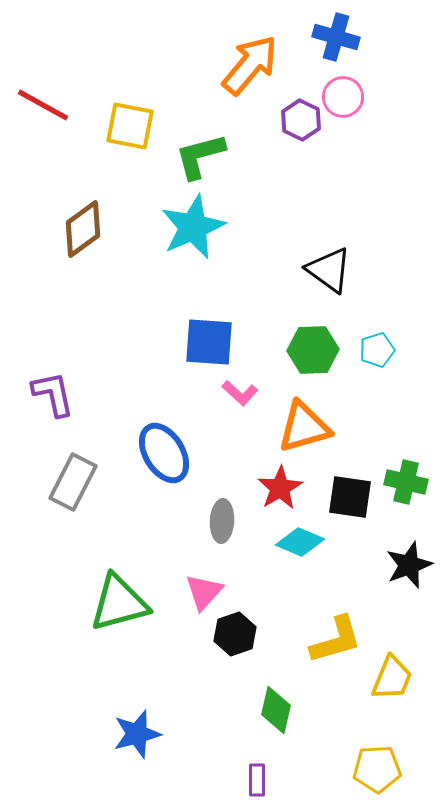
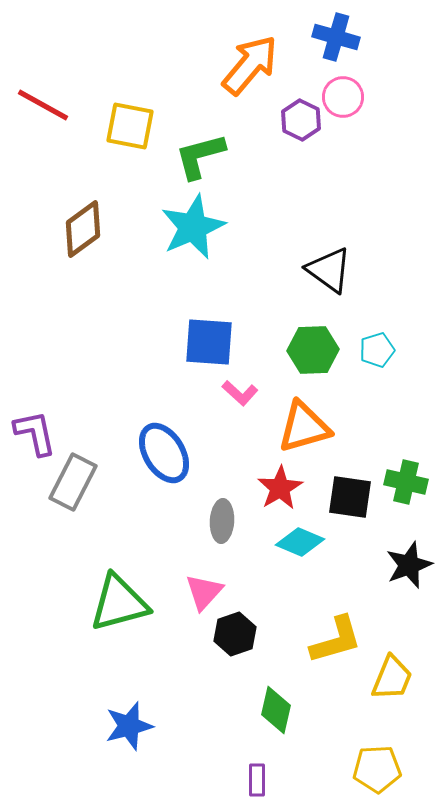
purple L-shape: moved 18 px left, 39 px down
blue star: moved 8 px left, 8 px up
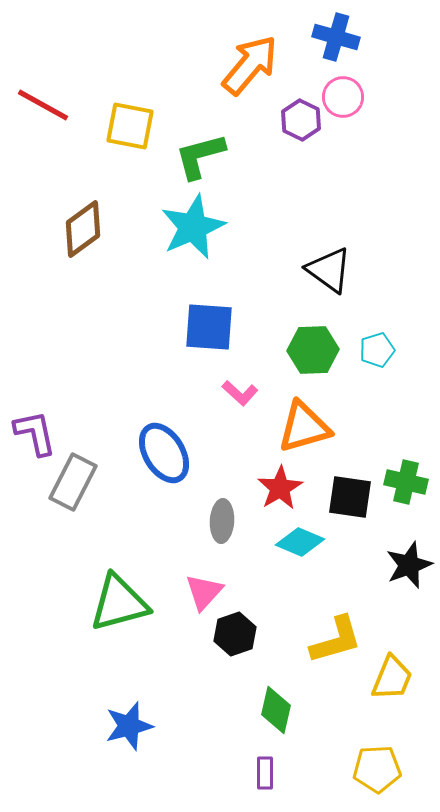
blue square: moved 15 px up
purple rectangle: moved 8 px right, 7 px up
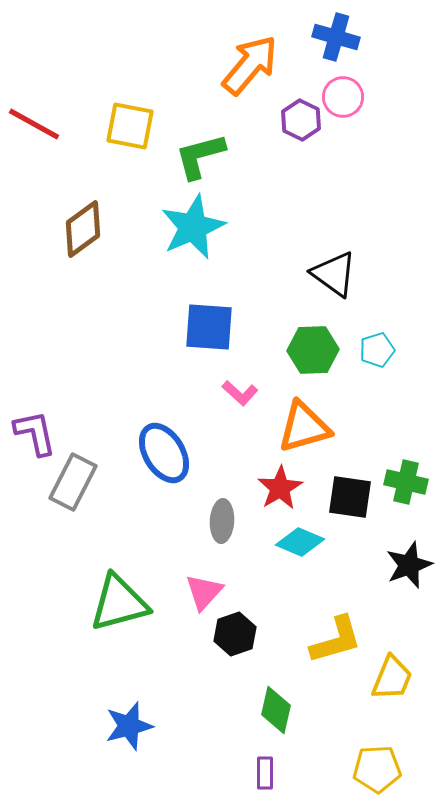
red line: moved 9 px left, 19 px down
black triangle: moved 5 px right, 4 px down
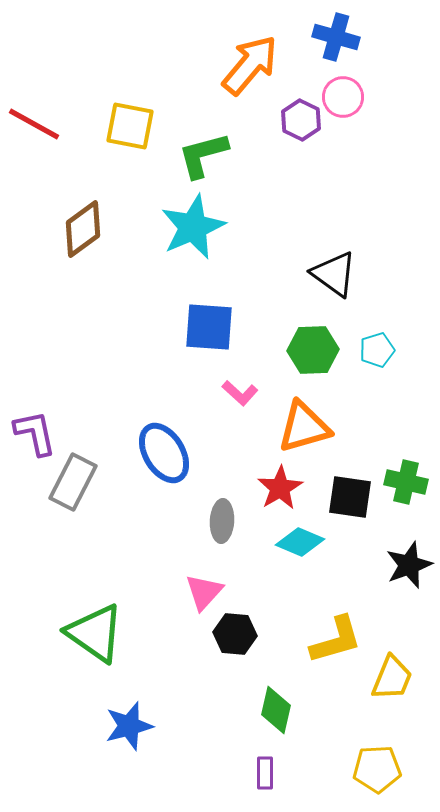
green L-shape: moved 3 px right, 1 px up
green triangle: moved 24 px left, 30 px down; rotated 50 degrees clockwise
black hexagon: rotated 24 degrees clockwise
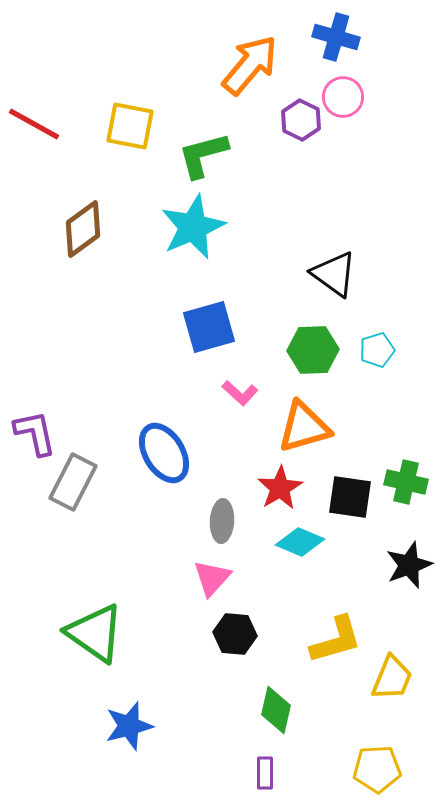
blue square: rotated 20 degrees counterclockwise
pink triangle: moved 8 px right, 14 px up
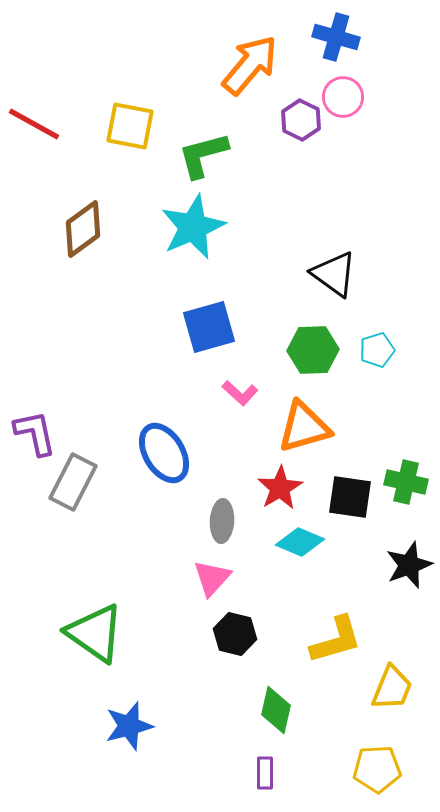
black hexagon: rotated 9 degrees clockwise
yellow trapezoid: moved 10 px down
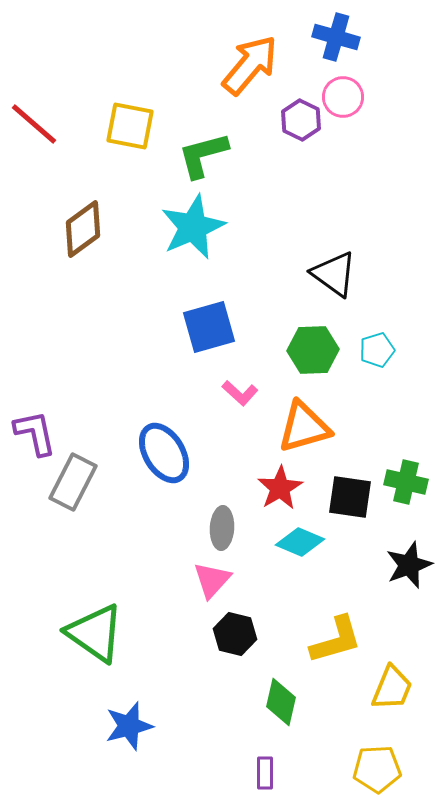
red line: rotated 12 degrees clockwise
gray ellipse: moved 7 px down
pink triangle: moved 2 px down
green diamond: moved 5 px right, 8 px up
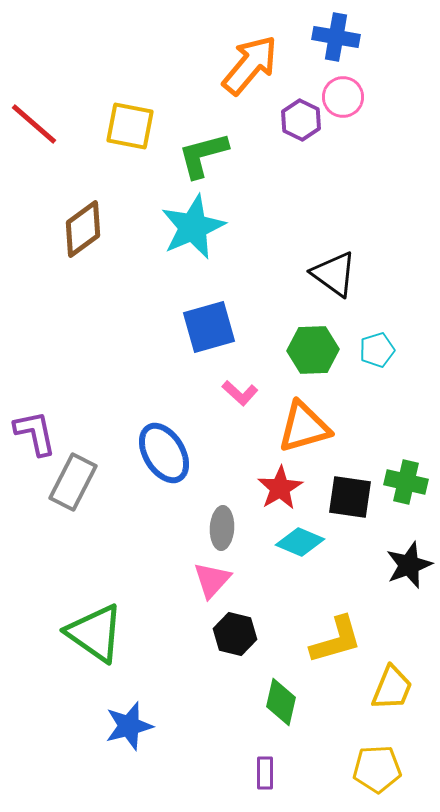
blue cross: rotated 6 degrees counterclockwise
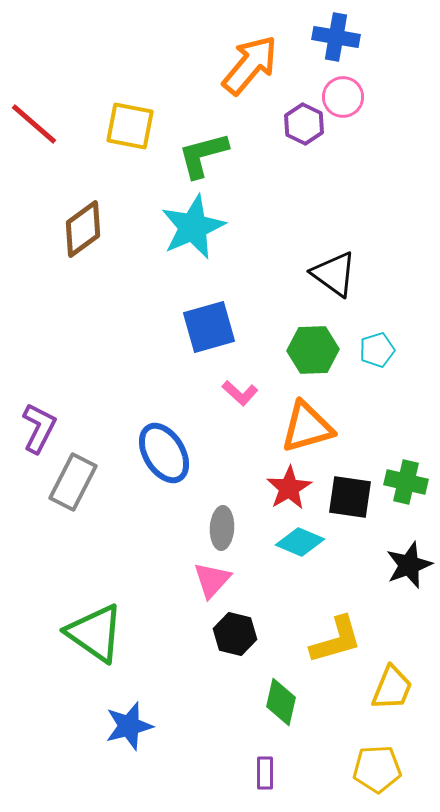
purple hexagon: moved 3 px right, 4 px down
orange triangle: moved 3 px right
purple L-shape: moved 4 px right, 5 px up; rotated 39 degrees clockwise
red star: moved 9 px right
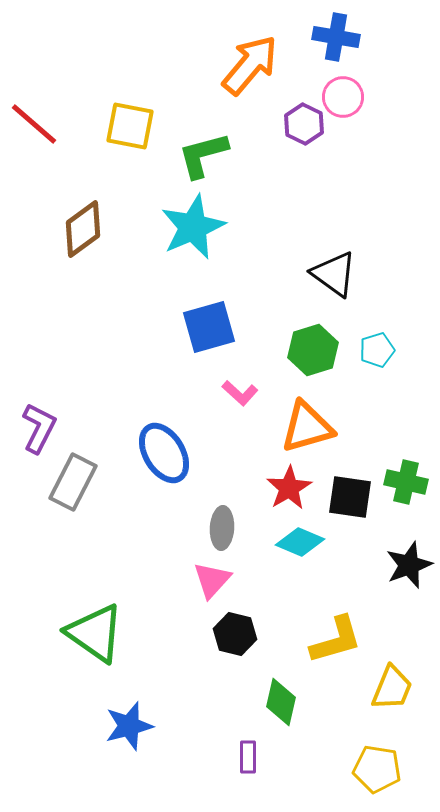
green hexagon: rotated 15 degrees counterclockwise
yellow pentagon: rotated 12 degrees clockwise
purple rectangle: moved 17 px left, 16 px up
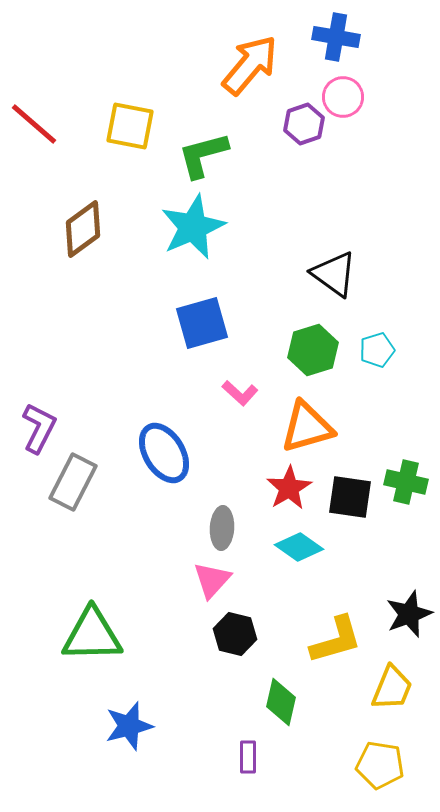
purple hexagon: rotated 15 degrees clockwise
blue square: moved 7 px left, 4 px up
cyan diamond: moved 1 px left, 5 px down; rotated 12 degrees clockwise
black star: moved 49 px down
green triangle: moved 3 px left, 2 px down; rotated 36 degrees counterclockwise
yellow pentagon: moved 3 px right, 4 px up
